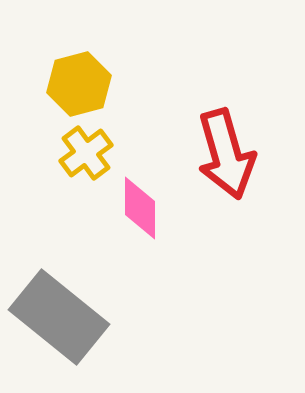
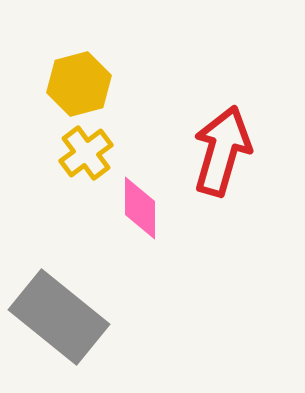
red arrow: moved 4 px left, 3 px up; rotated 148 degrees counterclockwise
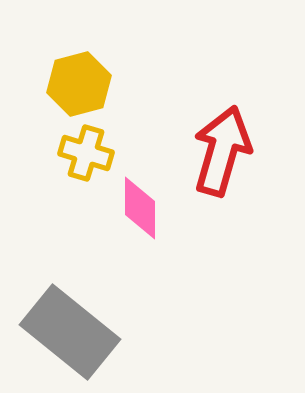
yellow cross: rotated 36 degrees counterclockwise
gray rectangle: moved 11 px right, 15 px down
